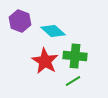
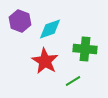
cyan diamond: moved 3 px left, 2 px up; rotated 60 degrees counterclockwise
green cross: moved 10 px right, 7 px up
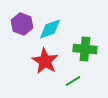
purple hexagon: moved 2 px right, 3 px down
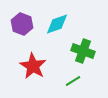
cyan diamond: moved 7 px right, 5 px up
green cross: moved 2 px left, 2 px down; rotated 15 degrees clockwise
red star: moved 12 px left, 5 px down
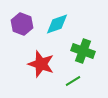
red star: moved 8 px right, 2 px up; rotated 12 degrees counterclockwise
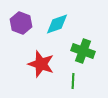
purple hexagon: moved 1 px left, 1 px up
green line: rotated 56 degrees counterclockwise
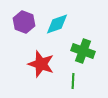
purple hexagon: moved 3 px right, 1 px up
